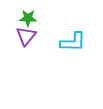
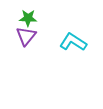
cyan L-shape: rotated 148 degrees counterclockwise
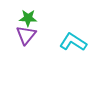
purple triangle: moved 1 px up
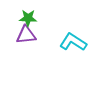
purple triangle: rotated 45 degrees clockwise
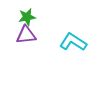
green star: moved 1 px left, 1 px up; rotated 12 degrees counterclockwise
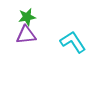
cyan L-shape: rotated 24 degrees clockwise
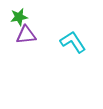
green star: moved 8 px left
